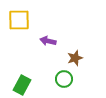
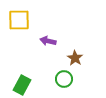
brown star: rotated 21 degrees counterclockwise
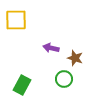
yellow square: moved 3 px left
purple arrow: moved 3 px right, 7 px down
brown star: rotated 14 degrees counterclockwise
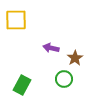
brown star: rotated 21 degrees clockwise
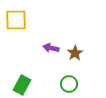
brown star: moved 5 px up
green circle: moved 5 px right, 5 px down
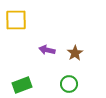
purple arrow: moved 4 px left, 2 px down
green rectangle: rotated 42 degrees clockwise
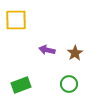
green rectangle: moved 1 px left
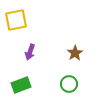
yellow square: rotated 10 degrees counterclockwise
purple arrow: moved 17 px left, 2 px down; rotated 84 degrees counterclockwise
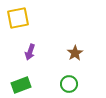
yellow square: moved 2 px right, 2 px up
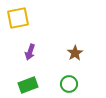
green rectangle: moved 7 px right
